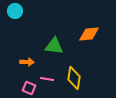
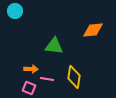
orange diamond: moved 4 px right, 4 px up
orange arrow: moved 4 px right, 7 px down
yellow diamond: moved 1 px up
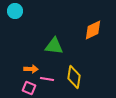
orange diamond: rotated 20 degrees counterclockwise
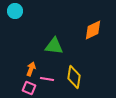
orange arrow: rotated 72 degrees counterclockwise
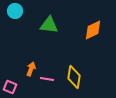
green triangle: moved 5 px left, 21 px up
pink square: moved 19 px left, 1 px up
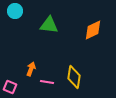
pink line: moved 3 px down
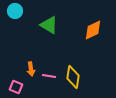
green triangle: rotated 24 degrees clockwise
orange arrow: rotated 152 degrees clockwise
yellow diamond: moved 1 px left
pink line: moved 2 px right, 6 px up
pink square: moved 6 px right
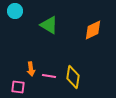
pink square: moved 2 px right; rotated 16 degrees counterclockwise
